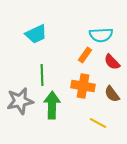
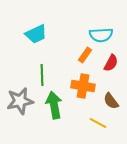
red semicircle: moved 1 px left, 1 px down; rotated 108 degrees counterclockwise
brown semicircle: moved 1 px left, 7 px down
green arrow: moved 2 px right; rotated 12 degrees counterclockwise
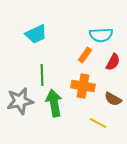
red semicircle: moved 2 px right, 1 px up
brown semicircle: moved 2 px right, 2 px up; rotated 24 degrees counterclockwise
green arrow: moved 2 px up
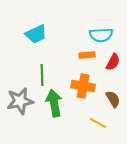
orange rectangle: moved 2 px right; rotated 49 degrees clockwise
brown semicircle: rotated 150 degrees counterclockwise
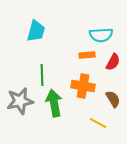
cyan trapezoid: moved 3 px up; rotated 50 degrees counterclockwise
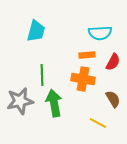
cyan semicircle: moved 1 px left, 2 px up
orange cross: moved 7 px up
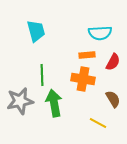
cyan trapezoid: rotated 30 degrees counterclockwise
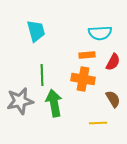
yellow line: rotated 30 degrees counterclockwise
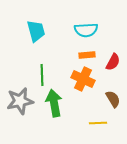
cyan semicircle: moved 14 px left, 3 px up
orange cross: rotated 15 degrees clockwise
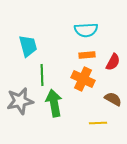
cyan trapezoid: moved 8 px left, 15 px down
brown semicircle: rotated 30 degrees counterclockwise
